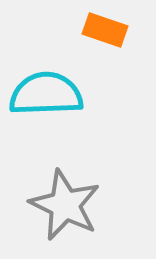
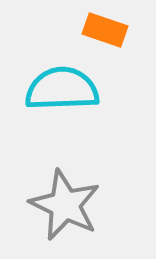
cyan semicircle: moved 16 px right, 5 px up
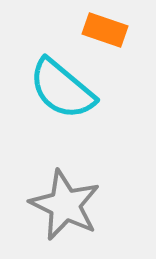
cyan semicircle: rotated 138 degrees counterclockwise
